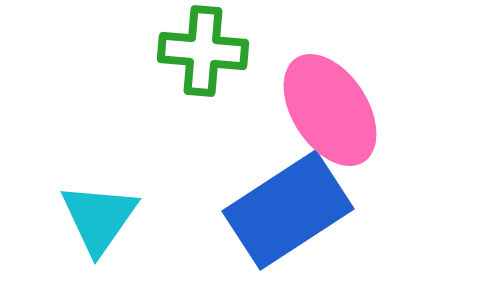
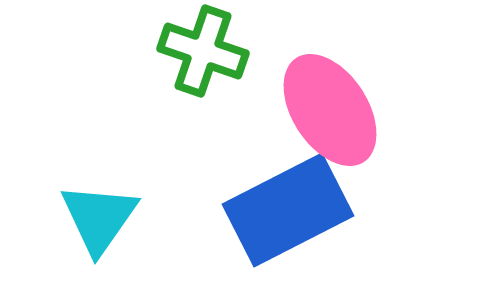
green cross: rotated 14 degrees clockwise
blue rectangle: rotated 6 degrees clockwise
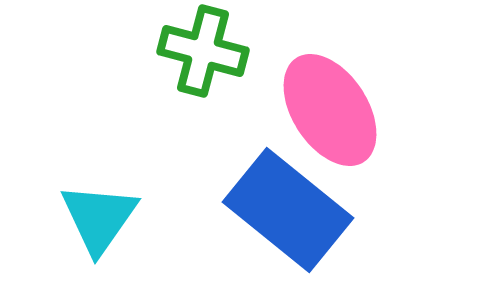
green cross: rotated 4 degrees counterclockwise
blue rectangle: rotated 66 degrees clockwise
